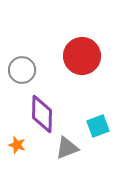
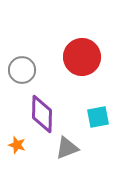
red circle: moved 1 px down
cyan square: moved 9 px up; rotated 10 degrees clockwise
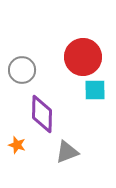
red circle: moved 1 px right
cyan square: moved 3 px left, 27 px up; rotated 10 degrees clockwise
gray triangle: moved 4 px down
